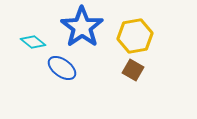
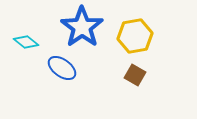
cyan diamond: moved 7 px left
brown square: moved 2 px right, 5 px down
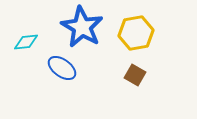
blue star: rotated 6 degrees counterclockwise
yellow hexagon: moved 1 px right, 3 px up
cyan diamond: rotated 45 degrees counterclockwise
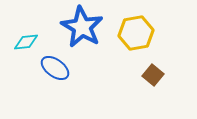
blue ellipse: moved 7 px left
brown square: moved 18 px right; rotated 10 degrees clockwise
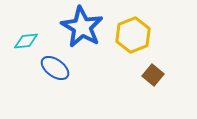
yellow hexagon: moved 3 px left, 2 px down; rotated 12 degrees counterclockwise
cyan diamond: moved 1 px up
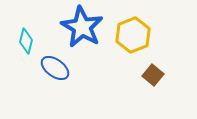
cyan diamond: rotated 70 degrees counterclockwise
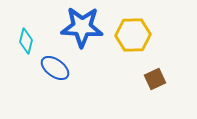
blue star: rotated 27 degrees counterclockwise
yellow hexagon: rotated 20 degrees clockwise
brown square: moved 2 px right, 4 px down; rotated 25 degrees clockwise
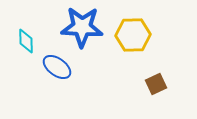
cyan diamond: rotated 15 degrees counterclockwise
blue ellipse: moved 2 px right, 1 px up
brown square: moved 1 px right, 5 px down
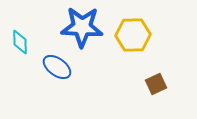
cyan diamond: moved 6 px left, 1 px down
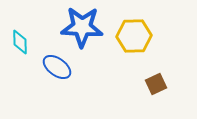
yellow hexagon: moved 1 px right, 1 px down
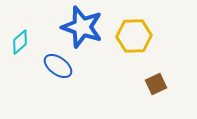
blue star: rotated 15 degrees clockwise
cyan diamond: rotated 50 degrees clockwise
blue ellipse: moved 1 px right, 1 px up
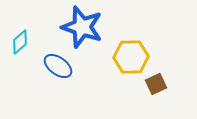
yellow hexagon: moved 3 px left, 21 px down
